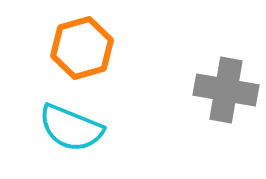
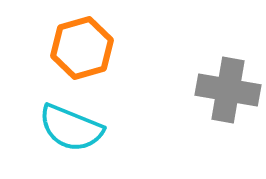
gray cross: moved 2 px right
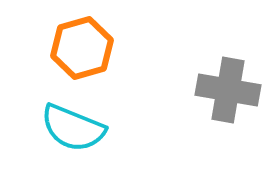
cyan semicircle: moved 2 px right
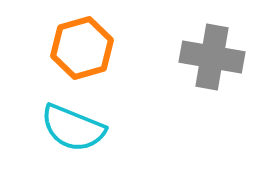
gray cross: moved 16 px left, 33 px up
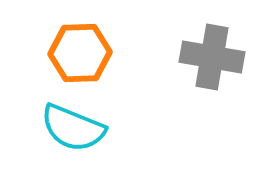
orange hexagon: moved 2 px left, 5 px down; rotated 14 degrees clockwise
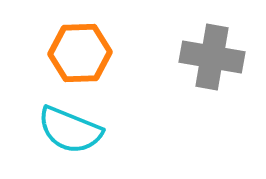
cyan semicircle: moved 3 px left, 2 px down
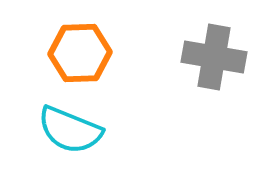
gray cross: moved 2 px right
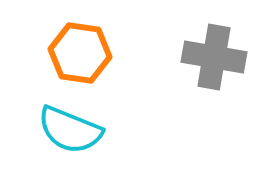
orange hexagon: rotated 10 degrees clockwise
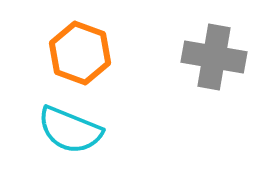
orange hexagon: rotated 12 degrees clockwise
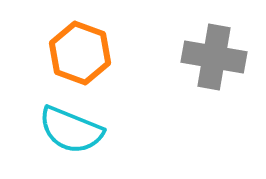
cyan semicircle: moved 1 px right
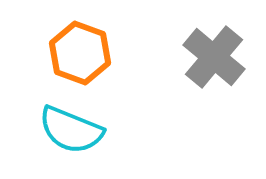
gray cross: rotated 30 degrees clockwise
